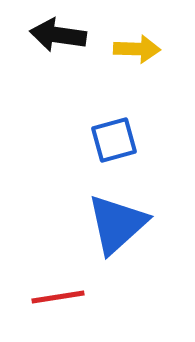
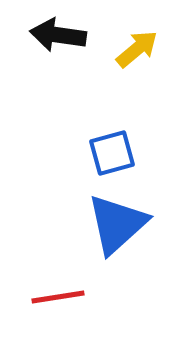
yellow arrow: rotated 42 degrees counterclockwise
blue square: moved 2 px left, 13 px down
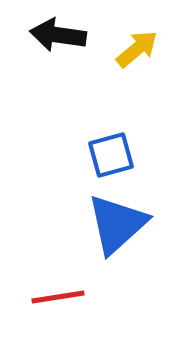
blue square: moved 1 px left, 2 px down
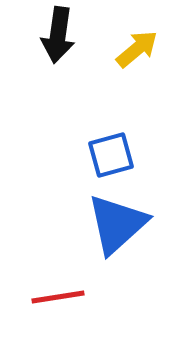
black arrow: rotated 90 degrees counterclockwise
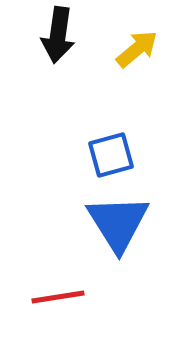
blue triangle: moved 1 px right, 1 px up; rotated 20 degrees counterclockwise
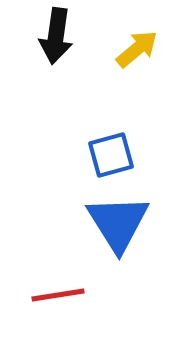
black arrow: moved 2 px left, 1 px down
red line: moved 2 px up
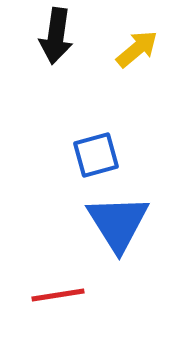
blue square: moved 15 px left
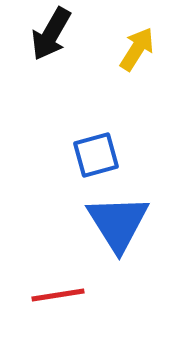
black arrow: moved 5 px left, 2 px up; rotated 22 degrees clockwise
yellow arrow: rotated 18 degrees counterclockwise
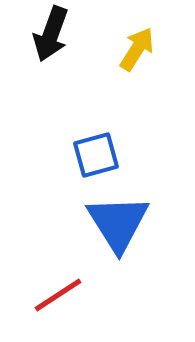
black arrow: rotated 10 degrees counterclockwise
red line: rotated 24 degrees counterclockwise
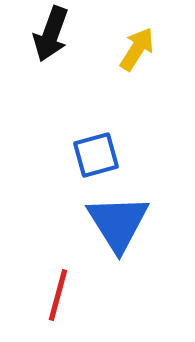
red line: rotated 42 degrees counterclockwise
